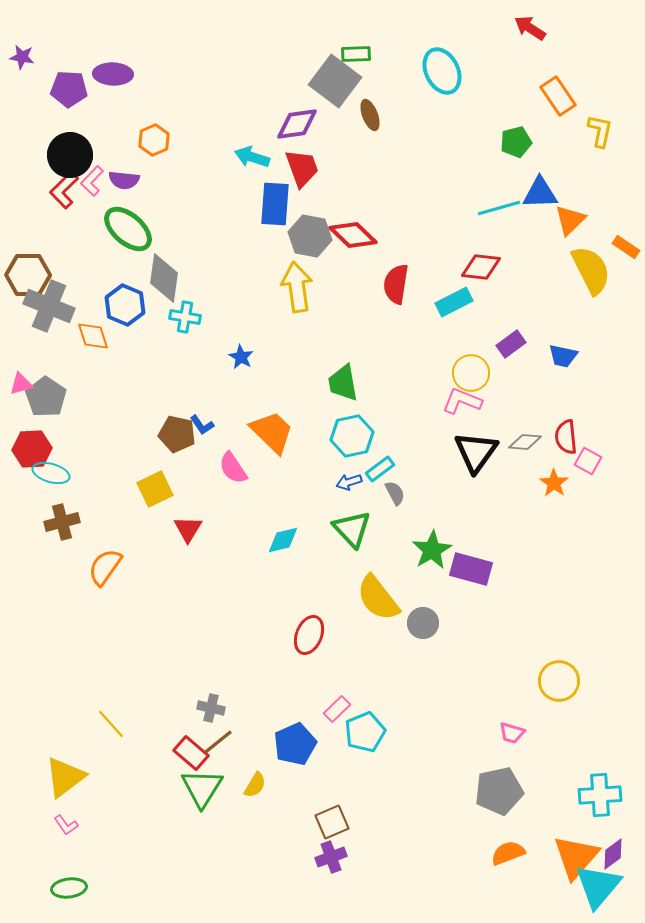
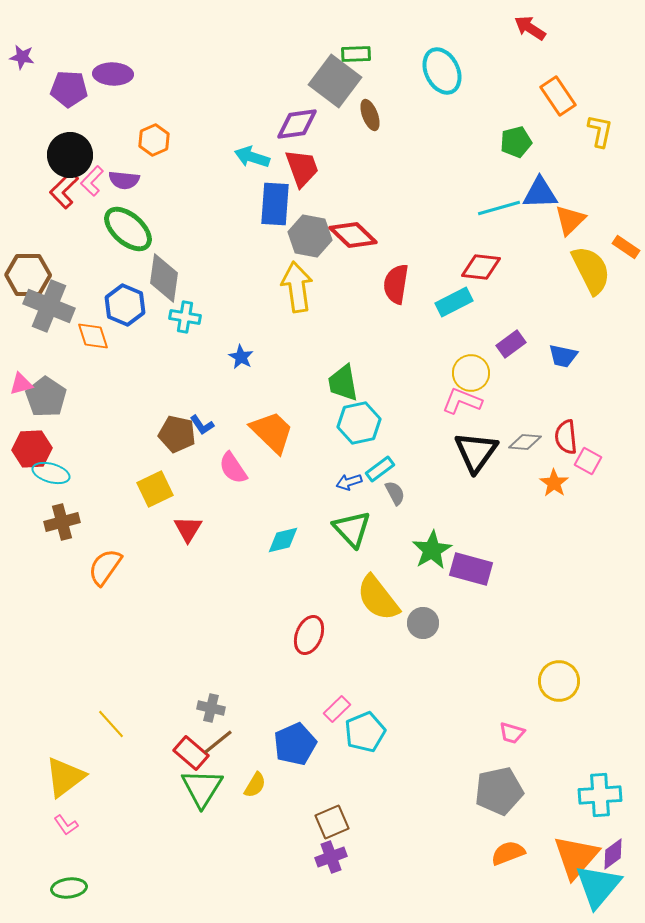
cyan hexagon at (352, 436): moved 7 px right, 13 px up
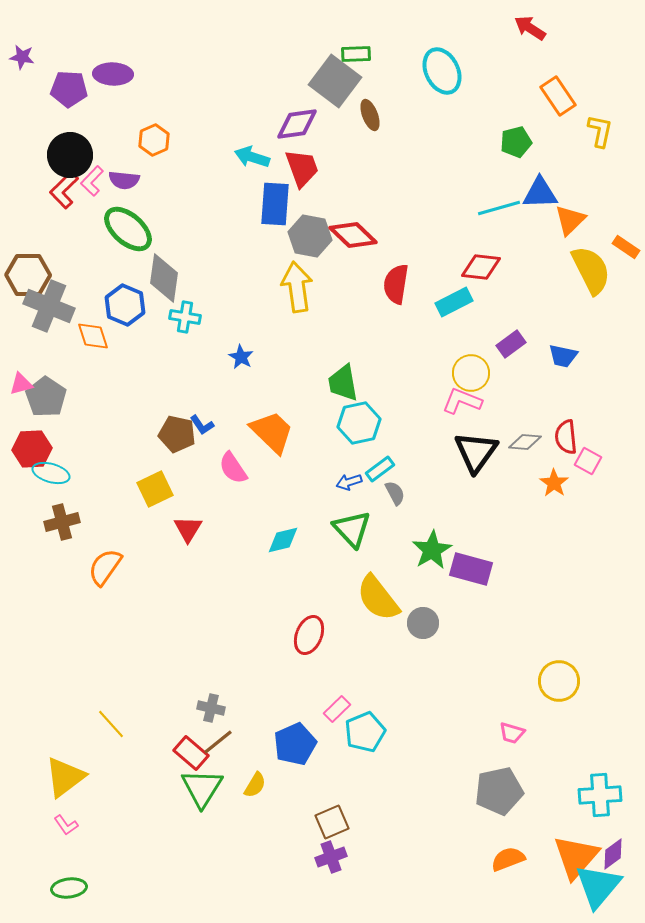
orange semicircle at (508, 853): moved 6 px down
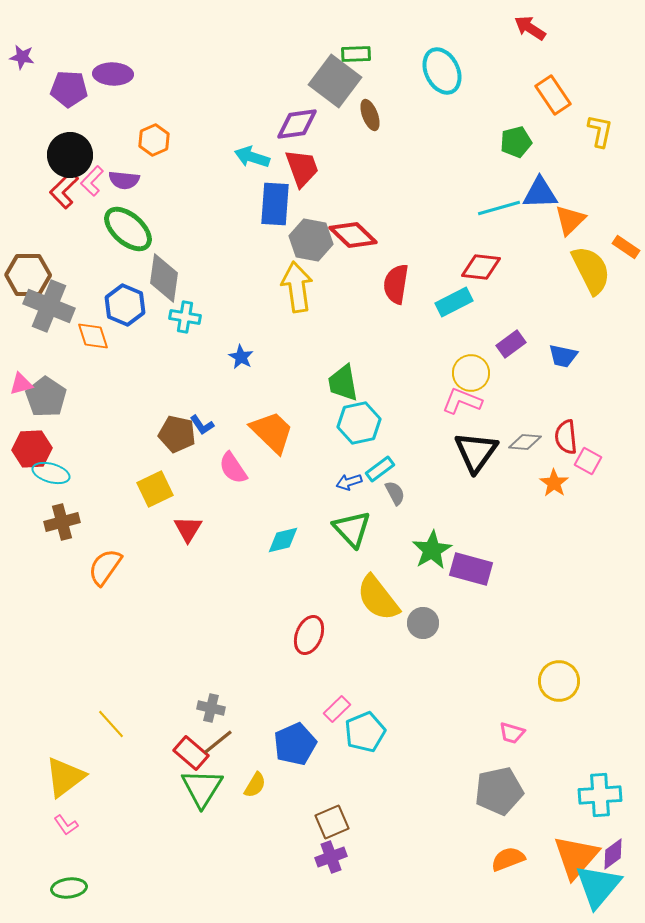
orange rectangle at (558, 96): moved 5 px left, 1 px up
gray hexagon at (310, 236): moved 1 px right, 4 px down
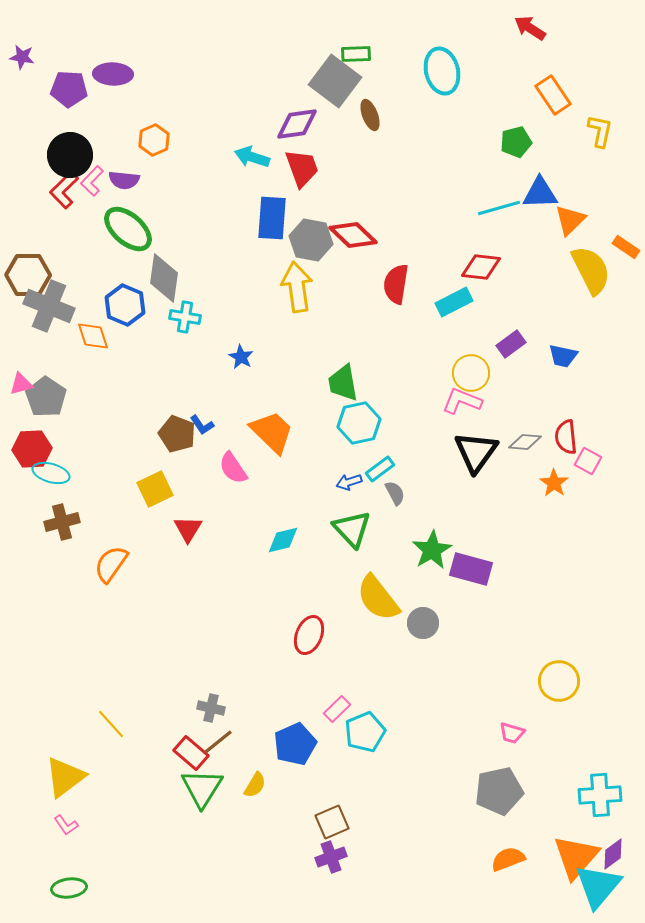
cyan ellipse at (442, 71): rotated 12 degrees clockwise
blue rectangle at (275, 204): moved 3 px left, 14 px down
brown pentagon at (177, 434): rotated 9 degrees clockwise
orange semicircle at (105, 567): moved 6 px right, 3 px up
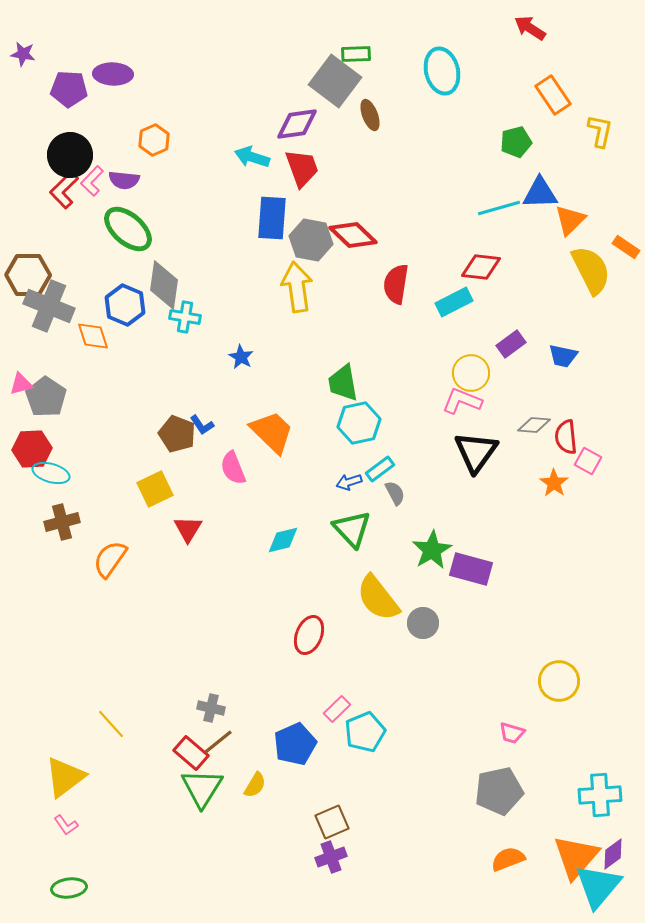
purple star at (22, 57): moved 1 px right, 3 px up
gray diamond at (164, 278): moved 7 px down
gray diamond at (525, 442): moved 9 px right, 17 px up
pink semicircle at (233, 468): rotated 12 degrees clockwise
orange semicircle at (111, 564): moved 1 px left, 5 px up
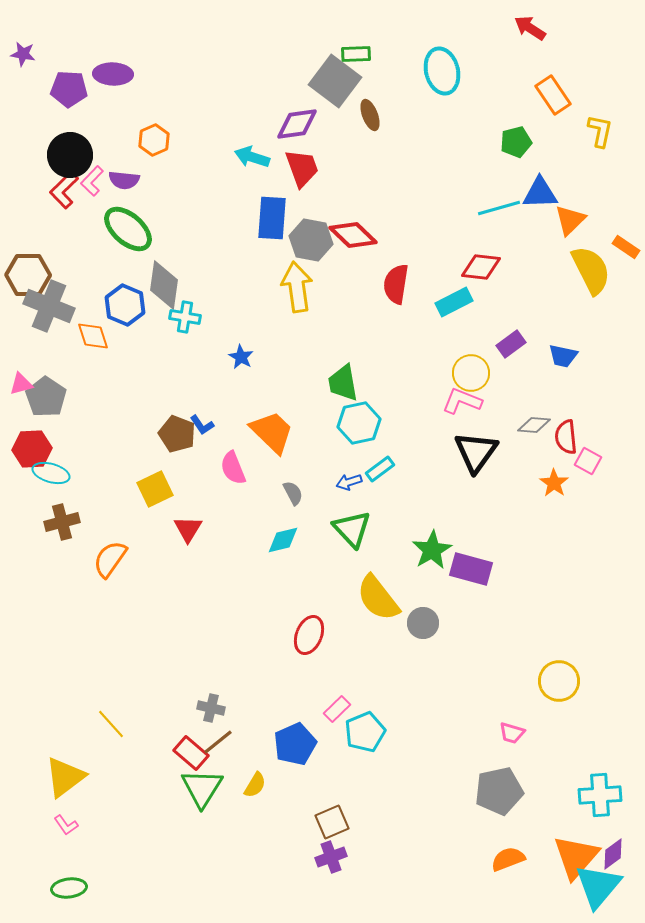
gray semicircle at (395, 493): moved 102 px left
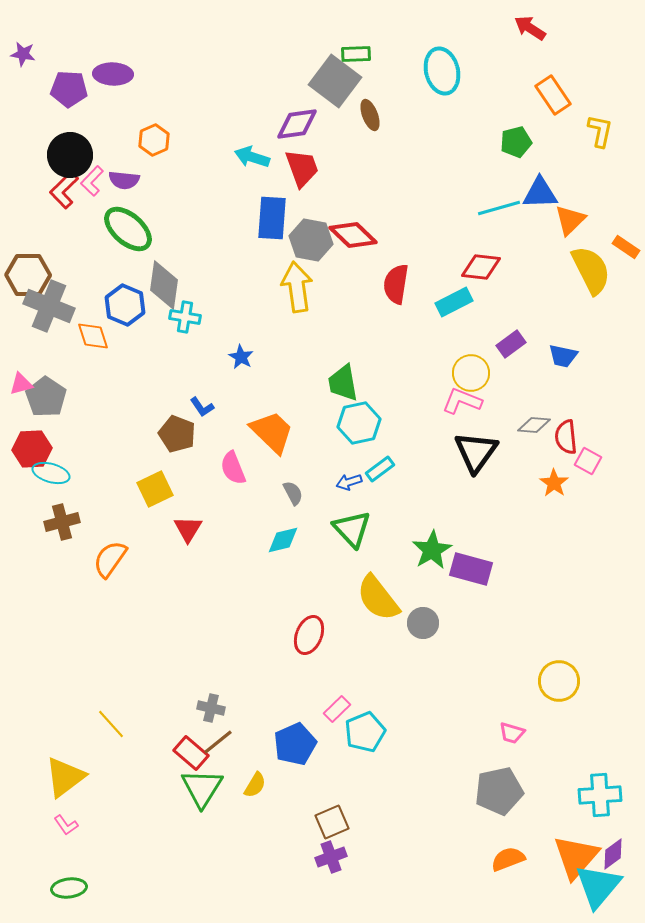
blue L-shape at (202, 425): moved 18 px up
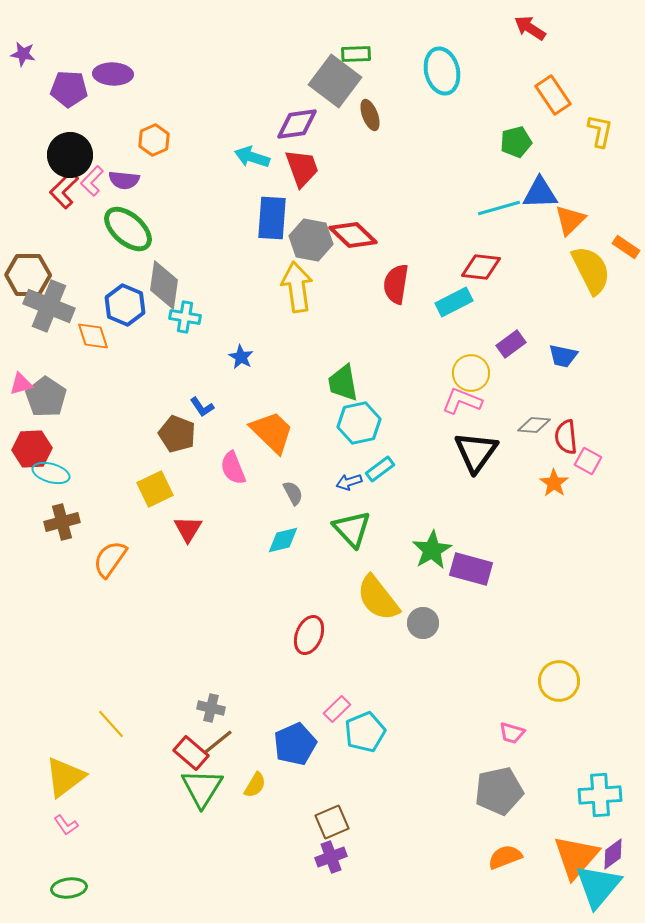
orange semicircle at (508, 859): moved 3 px left, 2 px up
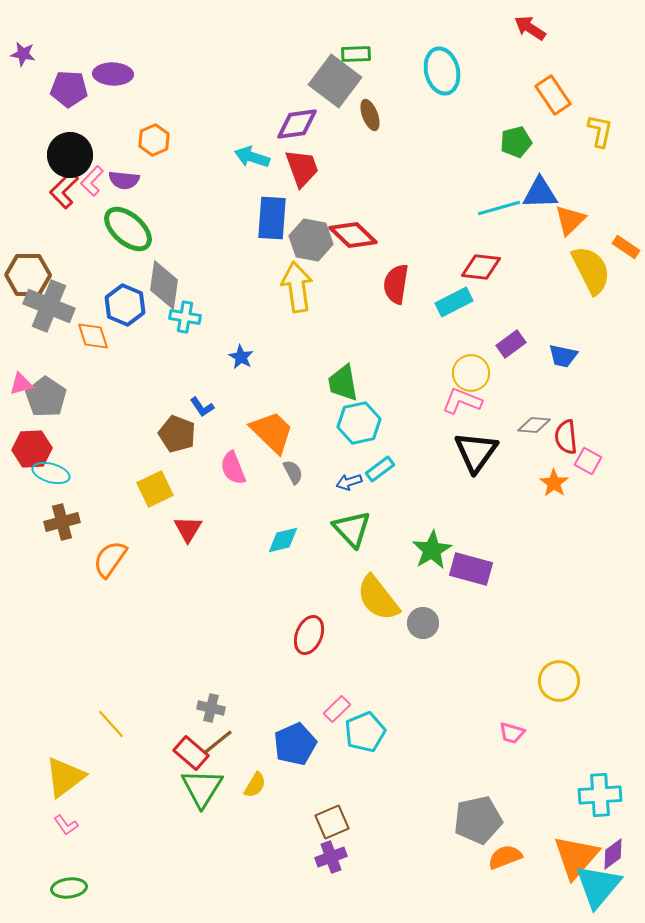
gray semicircle at (293, 493): moved 21 px up
gray pentagon at (499, 791): moved 21 px left, 29 px down
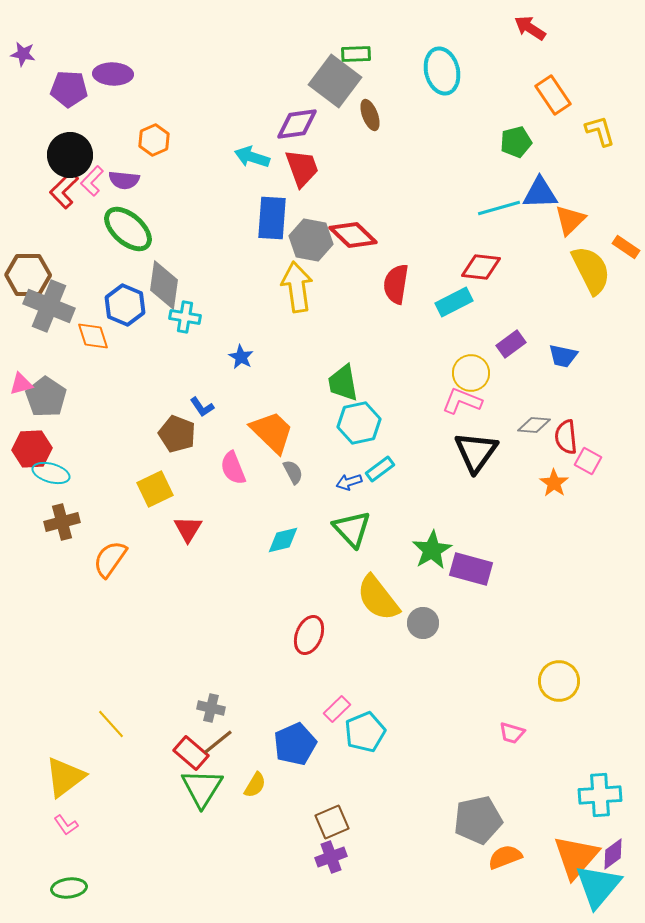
yellow L-shape at (600, 131): rotated 28 degrees counterclockwise
